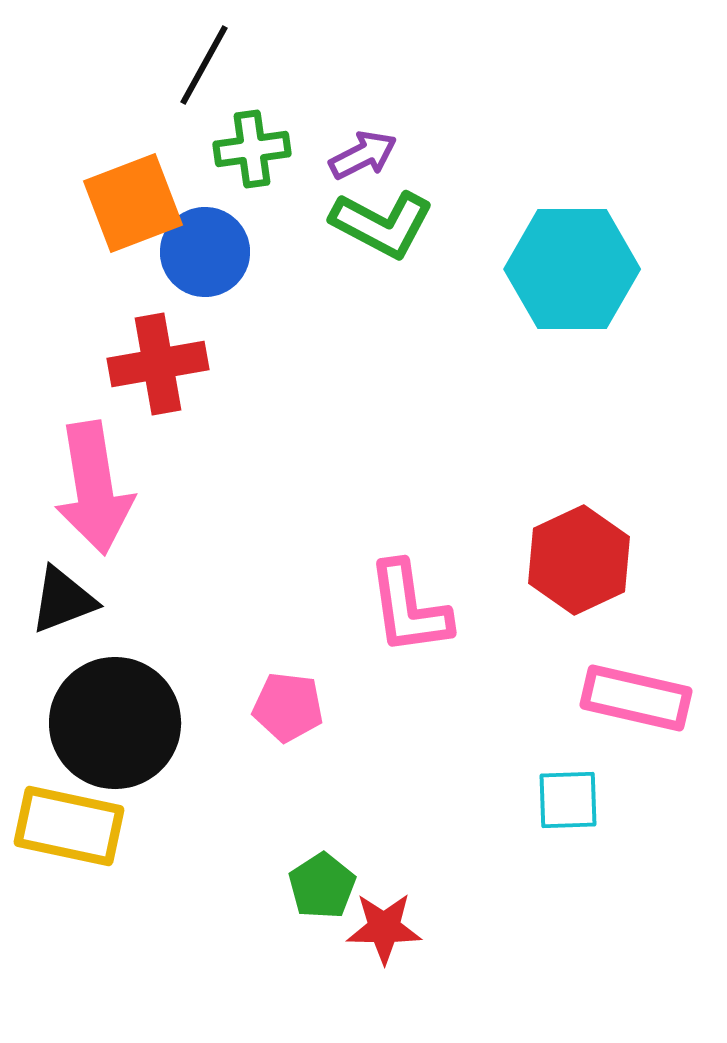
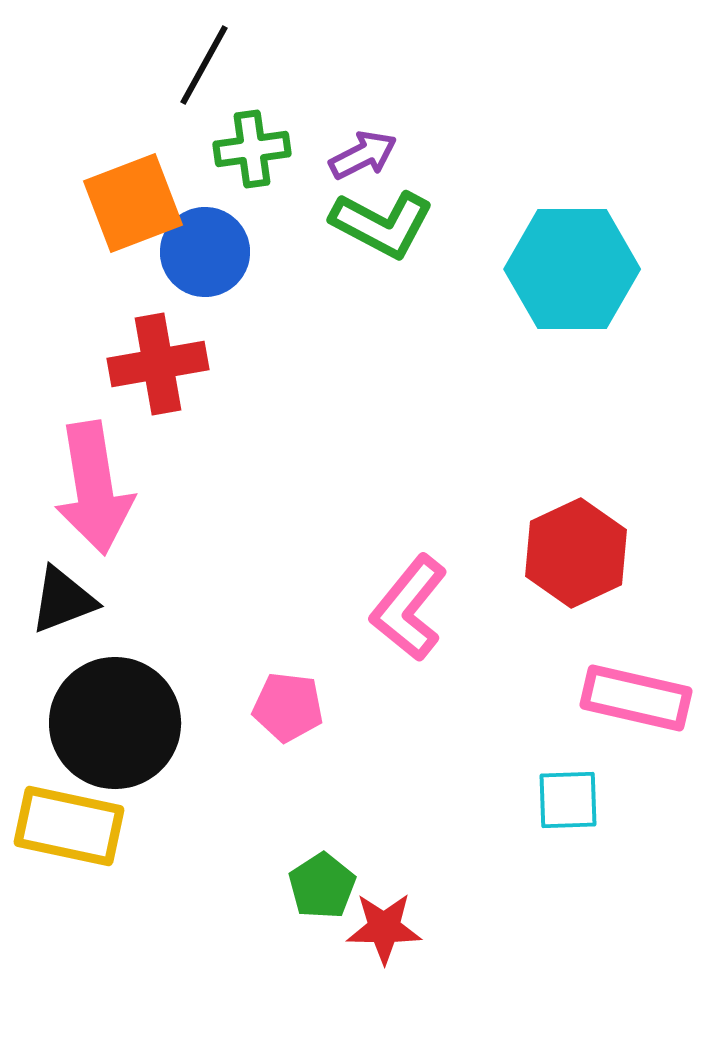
red hexagon: moved 3 px left, 7 px up
pink L-shape: rotated 47 degrees clockwise
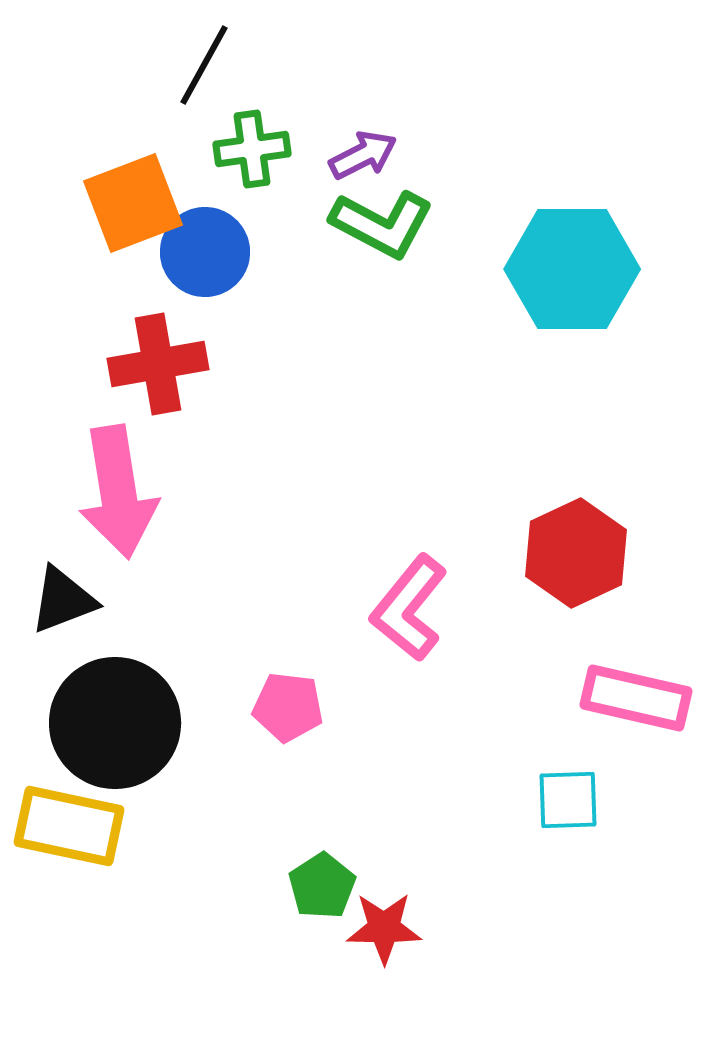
pink arrow: moved 24 px right, 4 px down
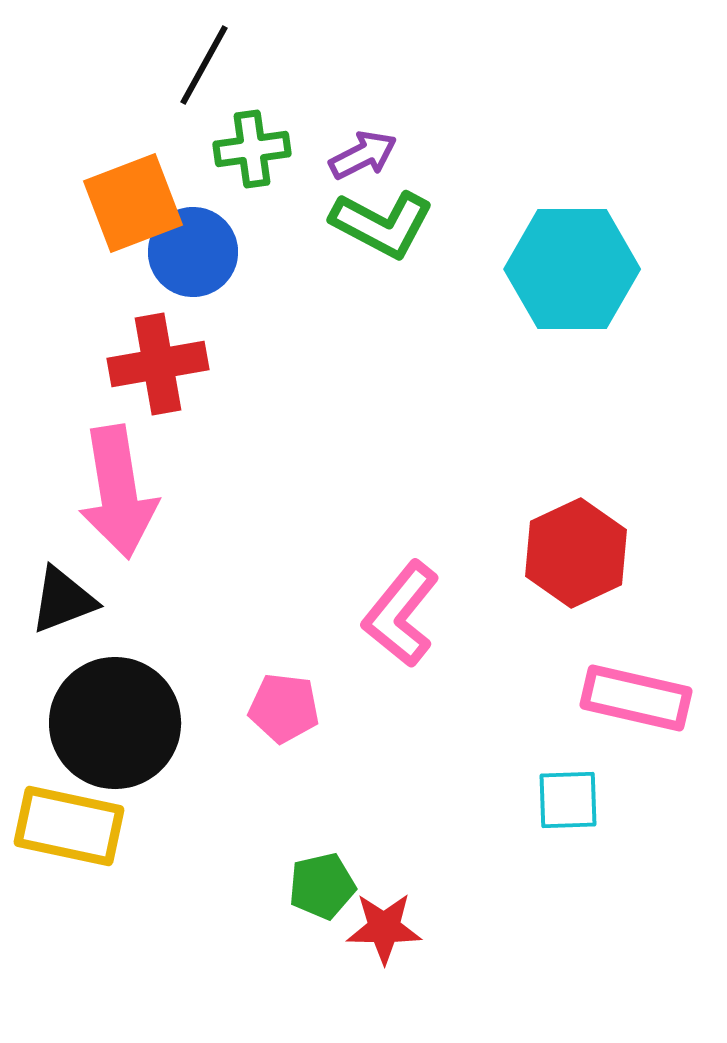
blue circle: moved 12 px left
pink L-shape: moved 8 px left, 6 px down
pink pentagon: moved 4 px left, 1 px down
green pentagon: rotated 20 degrees clockwise
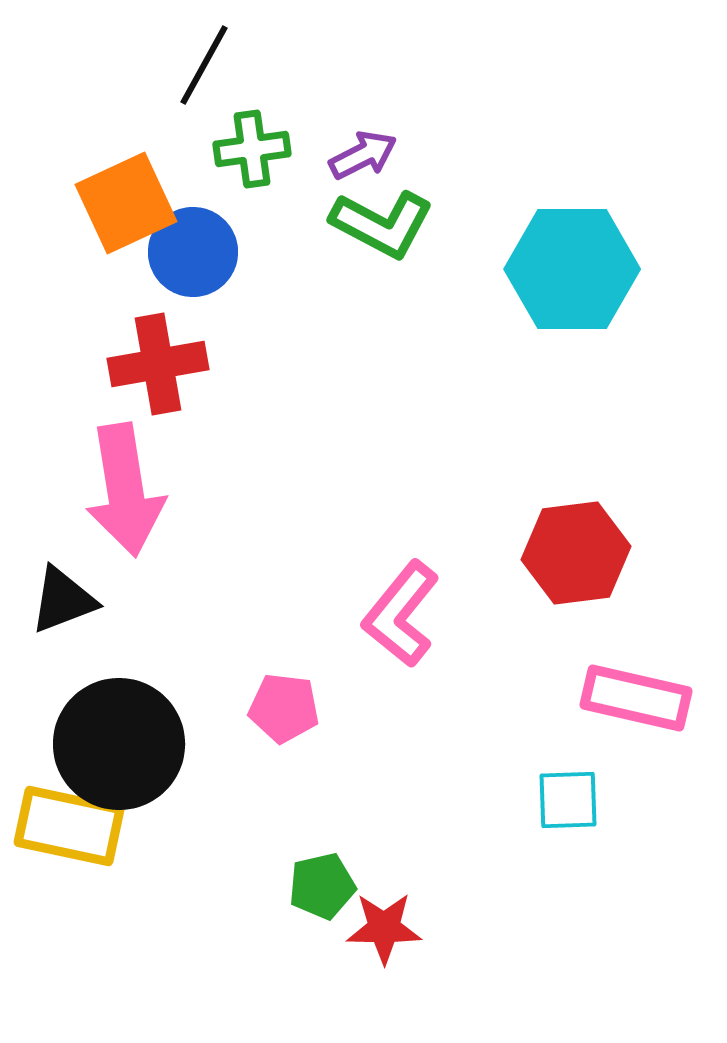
orange square: moved 7 px left; rotated 4 degrees counterclockwise
pink arrow: moved 7 px right, 2 px up
red hexagon: rotated 18 degrees clockwise
black circle: moved 4 px right, 21 px down
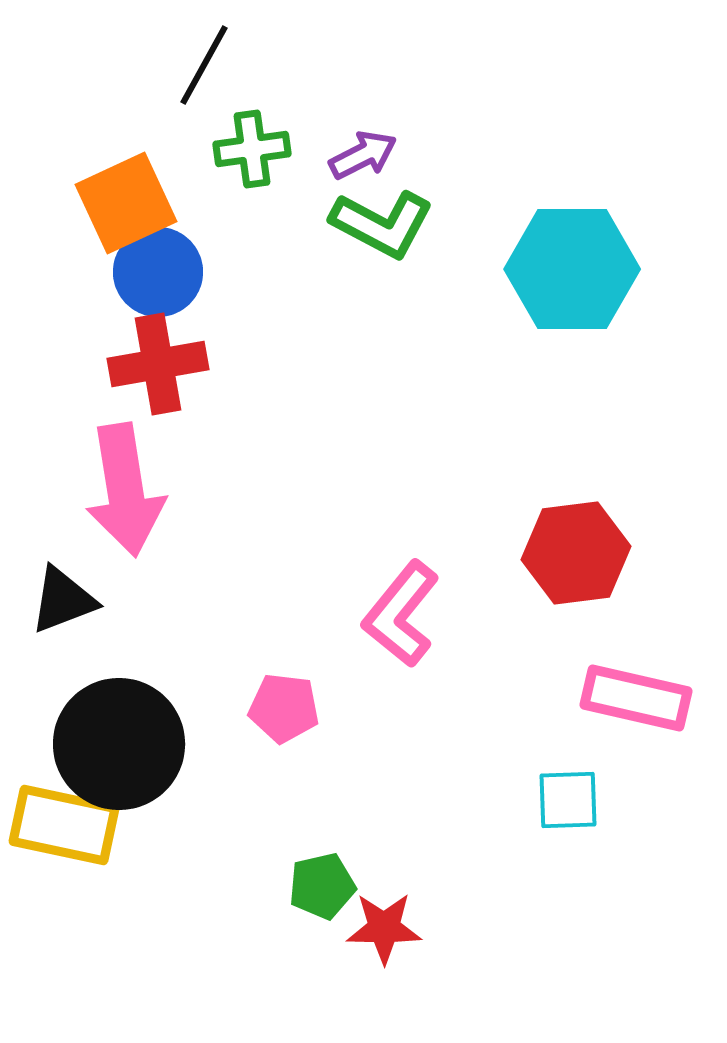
blue circle: moved 35 px left, 20 px down
yellow rectangle: moved 5 px left, 1 px up
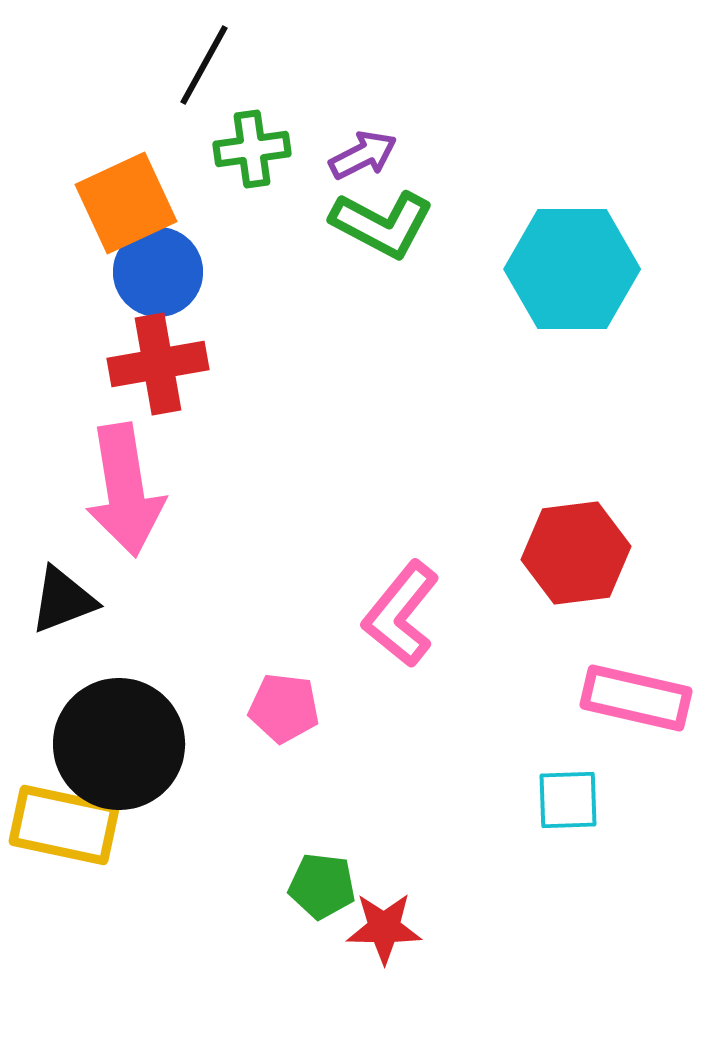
green pentagon: rotated 20 degrees clockwise
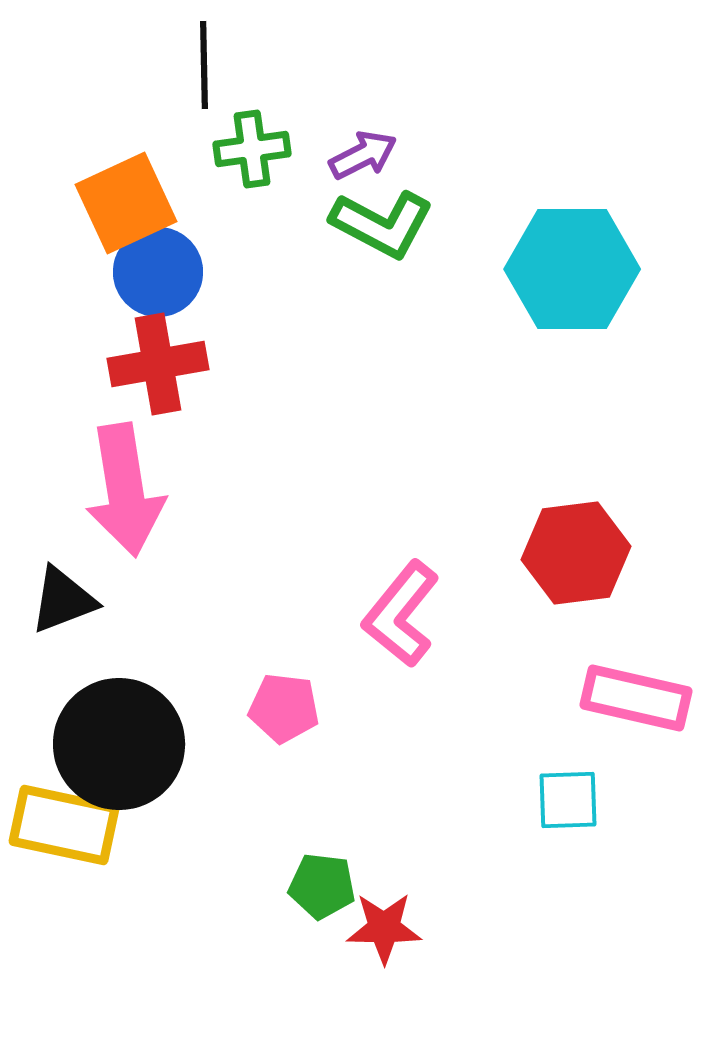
black line: rotated 30 degrees counterclockwise
